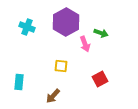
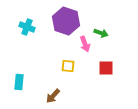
purple hexagon: moved 1 px up; rotated 12 degrees counterclockwise
yellow square: moved 7 px right
red square: moved 6 px right, 11 px up; rotated 28 degrees clockwise
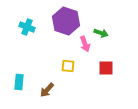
brown arrow: moved 6 px left, 6 px up
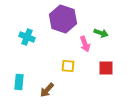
purple hexagon: moved 3 px left, 2 px up
cyan cross: moved 10 px down
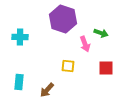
cyan cross: moved 7 px left; rotated 21 degrees counterclockwise
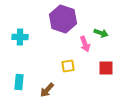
yellow square: rotated 16 degrees counterclockwise
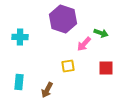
pink arrow: moved 1 px left; rotated 63 degrees clockwise
brown arrow: rotated 14 degrees counterclockwise
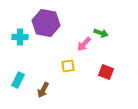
purple hexagon: moved 17 px left, 4 px down; rotated 8 degrees counterclockwise
red square: moved 4 px down; rotated 21 degrees clockwise
cyan rectangle: moved 1 px left, 2 px up; rotated 21 degrees clockwise
brown arrow: moved 4 px left
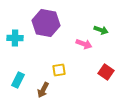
green arrow: moved 3 px up
cyan cross: moved 5 px left, 1 px down
pink arrow: rotated 112 degrees counterclockwise
yellow square: moved 9 px left, 4 px down
red square: rotated 14 degrees clockwise
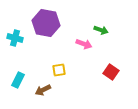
cyan cross: rotated 14 degrees clockwise
red square: moved 5 px right
brown arrow: rotated 35 degrees clockwise
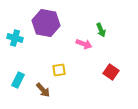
green arrow: rotated 48 degrees clockwise
brown arrow: rotated 105 degrees counterclockwise
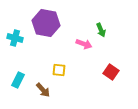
yellow square: rotated 16 degrees clockwise
